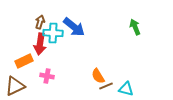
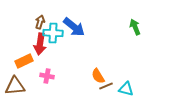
brown triangle: rotated 20 degrees clockwise
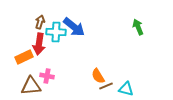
green arrow: moved 3 px right
cyan cross: moved 3 px right, 1 px up
red arrow: moved 1 px left
orange rectangle: moved 4 px up
brown triangle: moved 16 px right
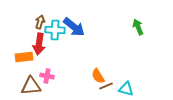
cyan cross: moved 1 px left, 2 px up
orange rectangle: rotated 18 degrees clockwise
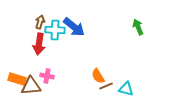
orange rectangle: moved 7 px left, 22 px down; rotated 24 degrees clockwise
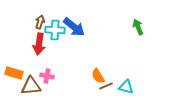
orange rectangle: moved 3 px left, 6 px up
cyan triangle: moved 2 px up
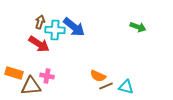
green arrow: rotated 133 degrees clockwise
red arrow: rotated 65 degrees counterclockwise
orange semicircle: rotated 35 degrees counterclockwise
